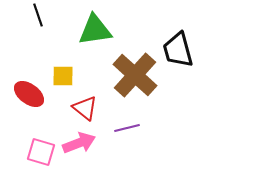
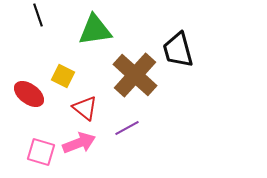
yellow square: rotated 25 degrees clockwise
purple line: rotated 15 degrees counterclockwise
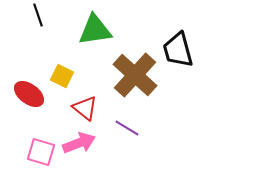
yellow square: moved 1 px left
purple line: rotated 60 degrees clockwise
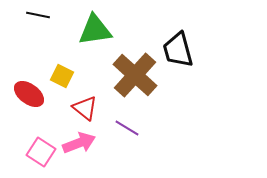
black line: rotated 60 degrees counterclockwise
pink square: rotated 16 degrees clockwise
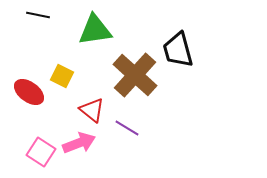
red ellipse: moved 2 px up
red triangle: moved 7 px right, 2 px down
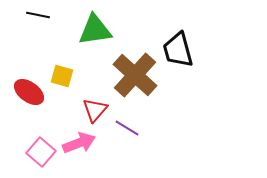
yellow square: rotated 10 degrees counterclockwise
red triangle: moved 3 px right; rotated 32 degrees clockwise
pink square: rotated 8 degrees clockwise
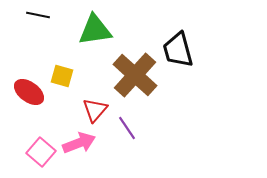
purple line: rotated 25 degrees clockwise
